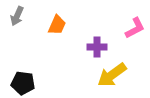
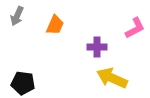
orange trapezoid: moved 2 px left
yellow arrow: moved 3 px down; rotated 60 degrees clockwise
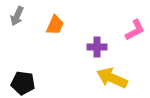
pink L-shape: moved 2 px down
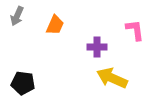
pink L-shape: rotated 70 degrees counterclockwise
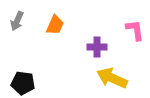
gray arrow: moved 5 px down
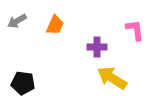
gray arrow: rotated 36 degrees clockwise
yellow arrow: rotated 8 degrees clockwise
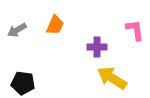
gray arrow: moved 9 px down
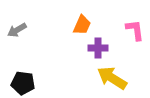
orange trapezoid: moved 27 px right
purple cross: moved 1 px right, 1 px down
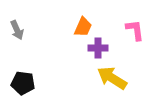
orange trapezoid: moved 1 px right, 2 px down
gray arrow: rotated 84 degrees counterclockwise
